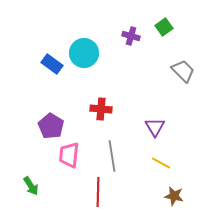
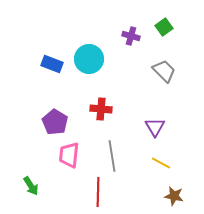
cyan circle: moved 5 px right, 6 px down
blue rectangle: rotated 15 degrees counterclockwise
gray trapezoid: moved 19 px left
purple pentagon: moved 4 px right, 4 px up
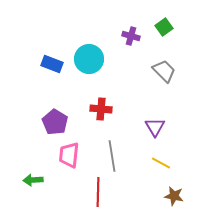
green arrow: moved 2 px right, 6 px up; rotated 120 degrees clockwise
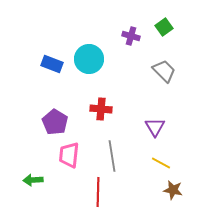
brown star: moved 1 px left, 6 px up
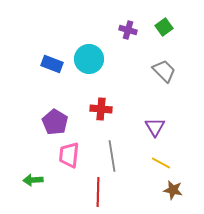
purple cross: moved 3 px left, 6 px up
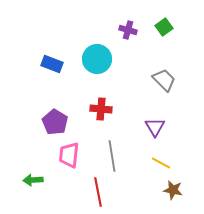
cyan circle: moved 8 px right
gray trapezoid: moved 9 px down
red line: rotated 12 degrees counterclockwise
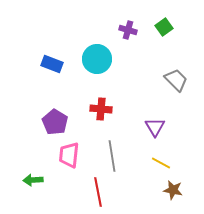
gray trapezoid: moved 12 px right
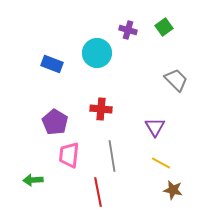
cyan circle: moved 6 px up
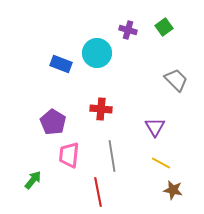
blue rectangle: moved 9 px right
purple pentagon: moved 2 px left
green arrow: rotated 132 degrees clockwise
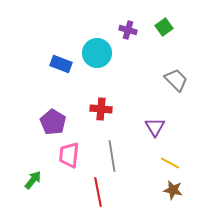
yellow line: moved 9 px right
